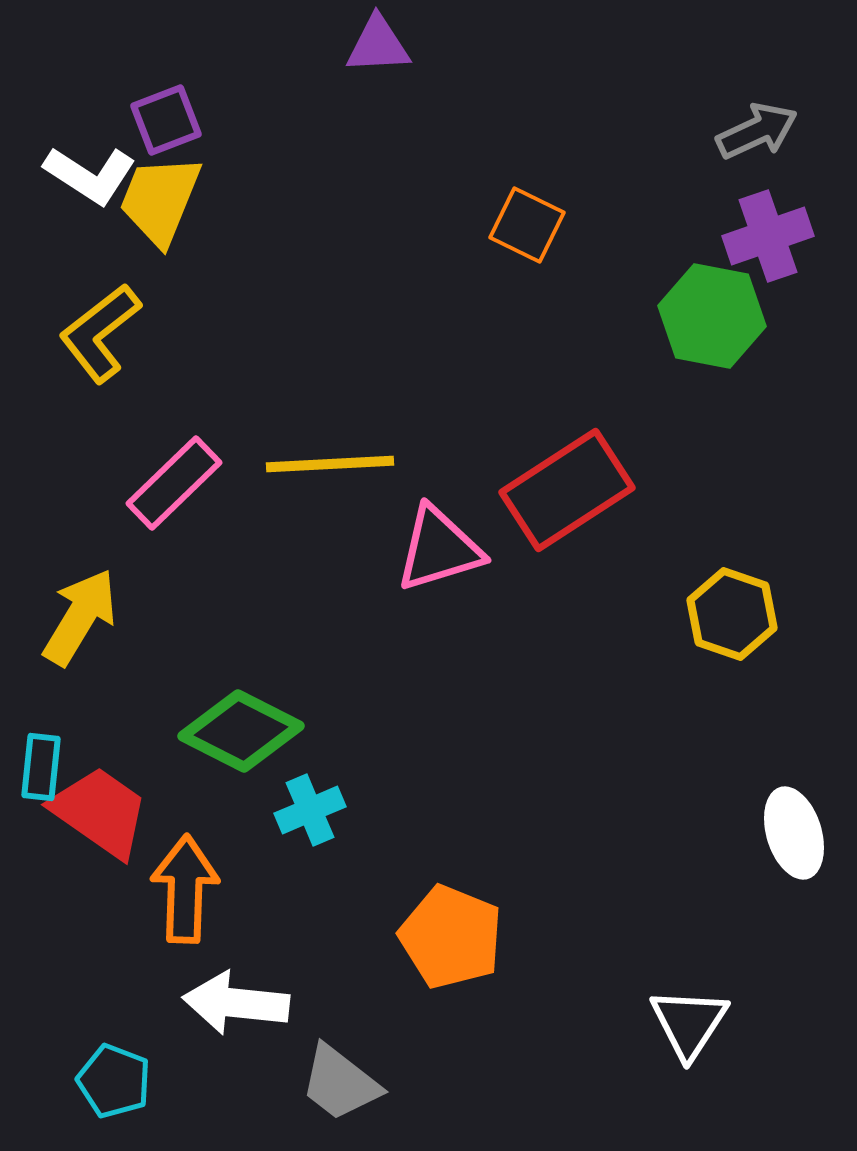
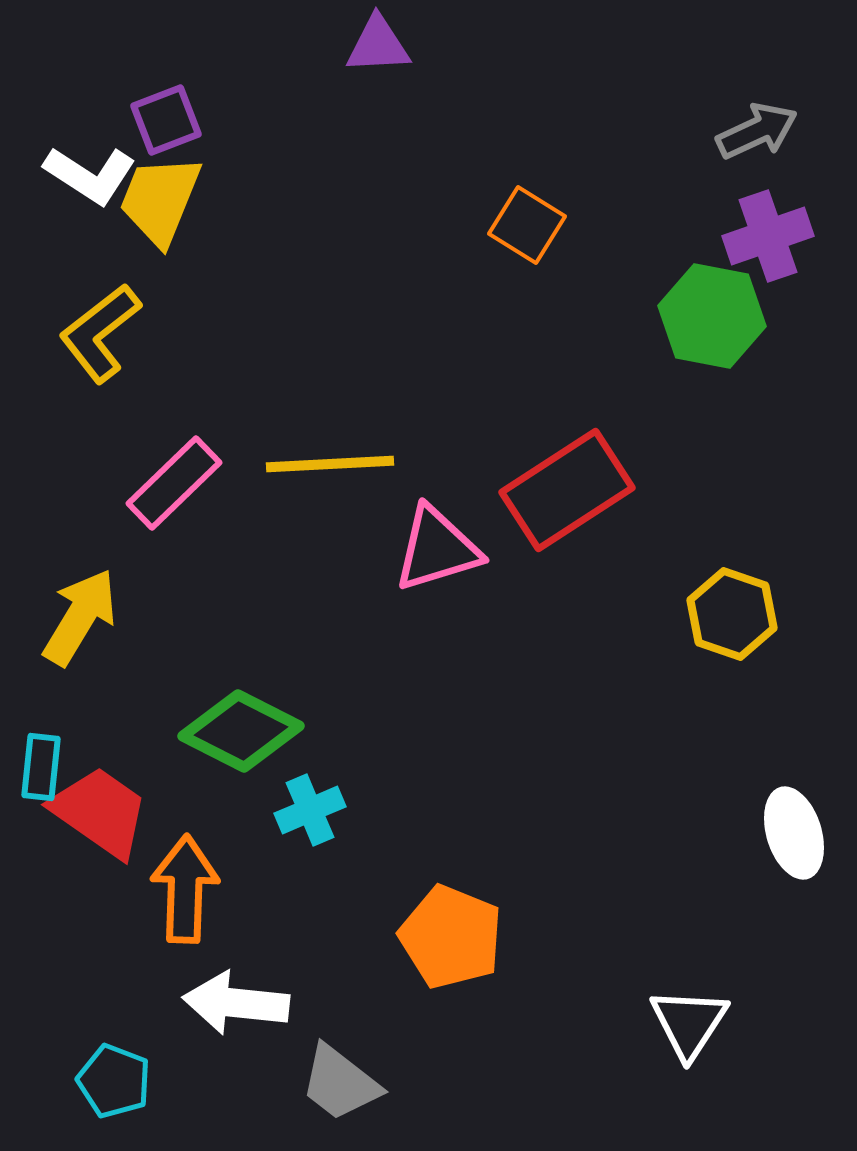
orange square: rotated 6 degrees clockwise
pink triangle: moved 2 px left
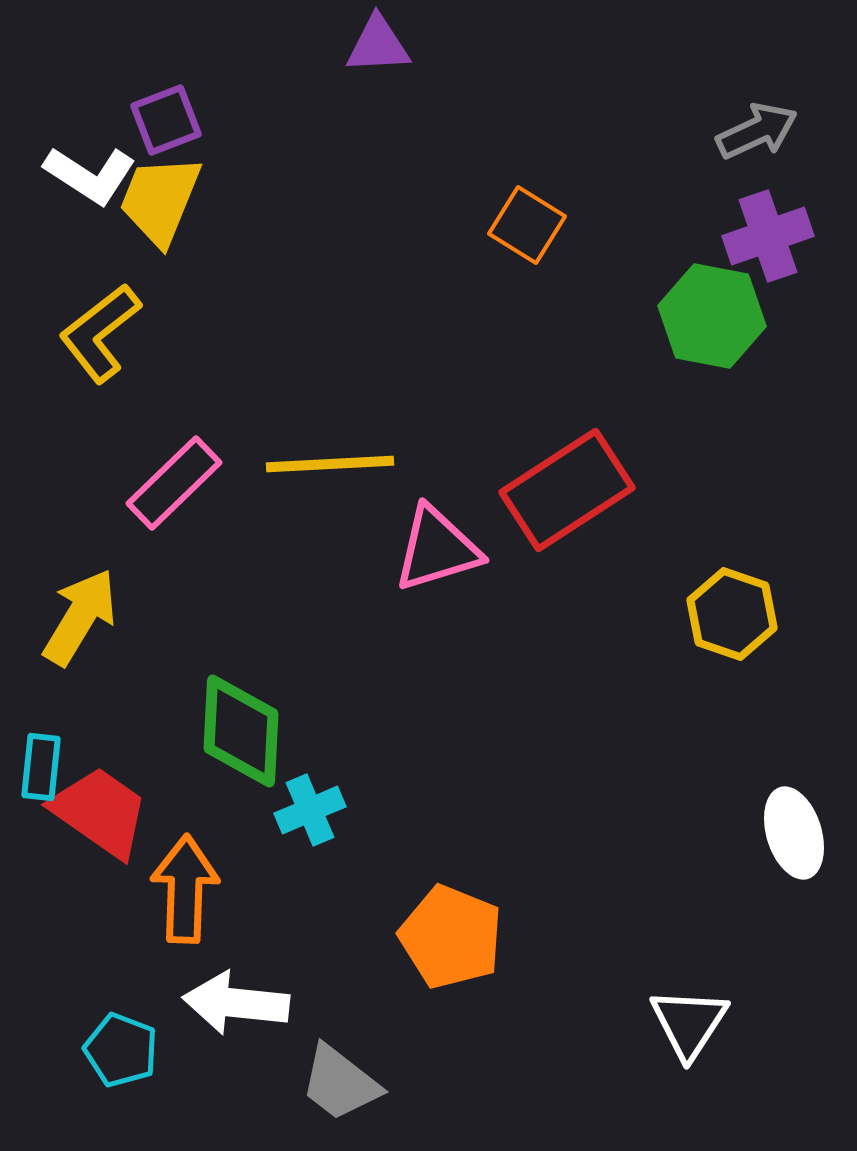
green diamond: rotated 66 degrees clockwise
cyan pentagon: moved 7 px right, 31 px up
